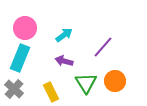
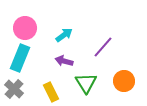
orange circle: moved 9 px right
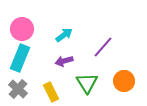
pink circle: moved 3 px left, 1 px down
purple arrow: rotated 30 degrees counterclockwise
green triangle: moved 1 px right
gray cross: moved 4 px right
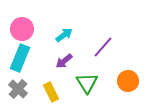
purple arrow: rotated 24 degrees counterclockwise
orange circle: moved 4 px right
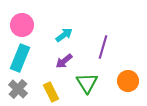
pink circle: moved 4 px up
purple line: rotated 25 degrees counterclockwise
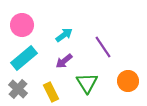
purple line: rotated 50 degrees counterclockwise
cyan rectangle: moved 4 px right; rotated 28 degrees clockwise
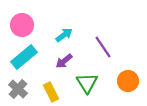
cyan rectangle: moved 1 px up
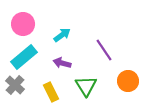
pink circle: moved 1 px right, 1 px up
cyan arrow: moved 2 px left
purple line: moved 1 px right, 3 px down
purple arrow: moved 2 px left, 2 px down; rotated 54 degrees clockwise
green triangle: moved 1 px left, 3 px down
gray cross: moved 3 px left, 4 px up
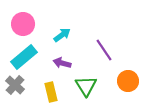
yellow rectangle: rotated 12 degrees clockwise
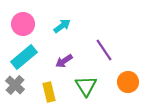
cyan arrow: moved 9 px up
purple arrow: moved 2 px right, 2 px up; rotated 48 degrees counterclockwise
orange circle: moved 1 px down
yellow rectangle: moved 2 px left
